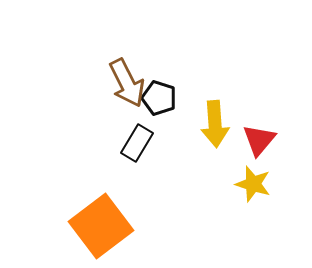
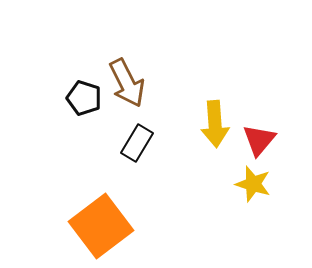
black pentagon: moved 75 px left
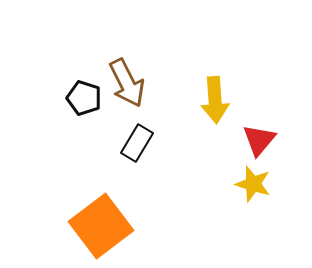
yellow arrow: moved 24 px up
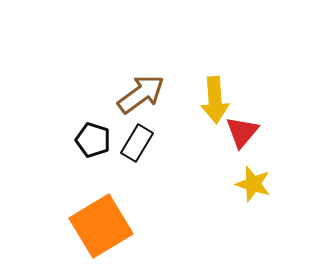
brown arrow: moved 14 px right, 11 px down; rotated 99 degrees counterclockwise
black pentagon: moved 9 px right, 42 px down
red triangle: moved 17 px left, 8 px up
orange square: rotated 6 degrees clockwise
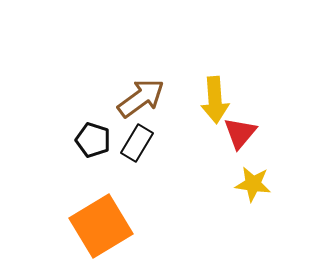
brown arrow: moved 4 px down
red triangle: moved 2 px left, 1 px down
yellow star: rotated 9 degrees counterclockwise
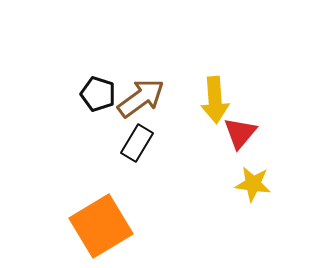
black pentagon: moved 5 px right, 46 px up
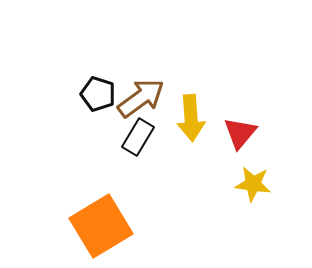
yellow arrow: moved 24 px left, 18 px down
black rectangle: moved 1 px right, 6 px up
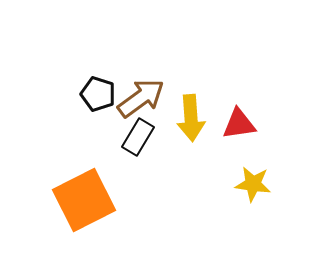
red triangle: moved 1 px left, 9 px up; rotated 42 degrees clockwise
orange square: moved 17 px left, 26 px up; rotated 4 degrees clockwise
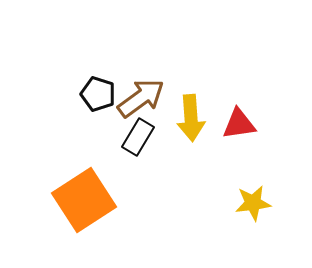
yellow star: moved 19 px down; rotated 15 degrees counterclockwise
orange square: rotated 6 degrees counterclockwise
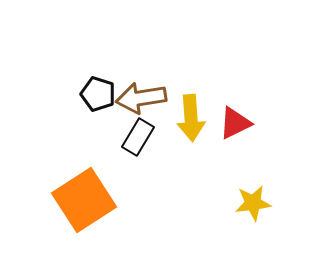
brown arrow: rotated 153 degrees counterclockwise
red triangle: moved 4 px left, 1 px up; rotated 18 degrees counterclockwise
